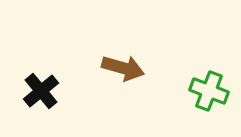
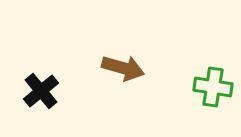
green cross: moved 4 px right, 4 px up; rotated 12 degrees counterclockwise
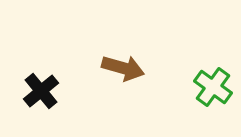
green cross: rotated 27 degrees clockwise
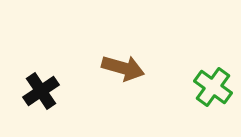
black cross: rotated 6 degrees clockwise
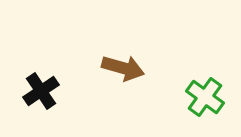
green cross: moved 8 px left, 10 px down
